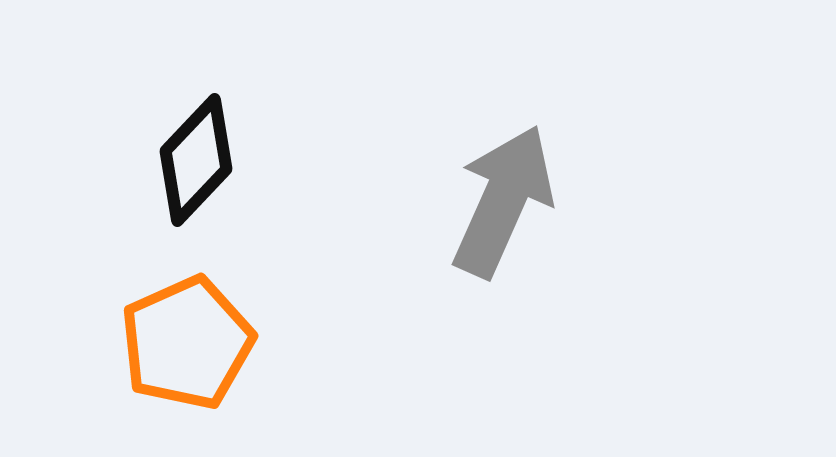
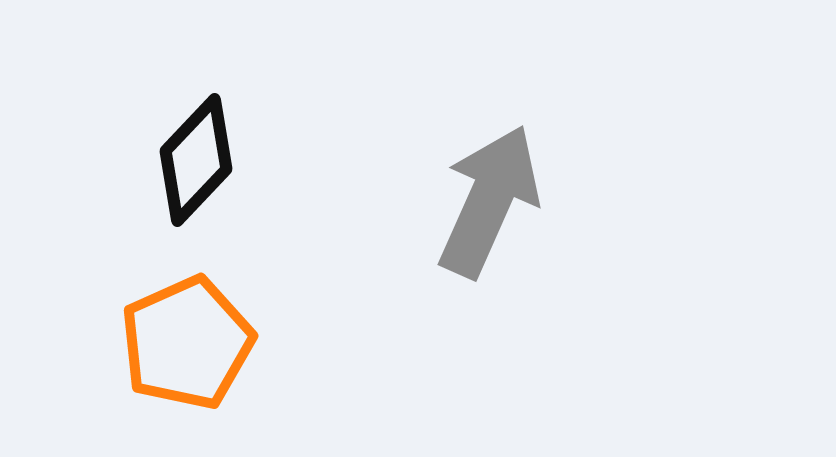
gray arrow: moved 14 px left
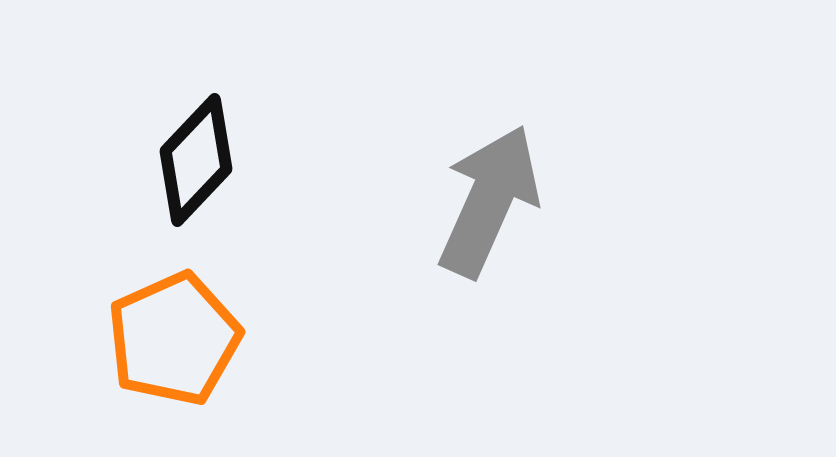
orange pentagon: moved 13 px left, 4 px up
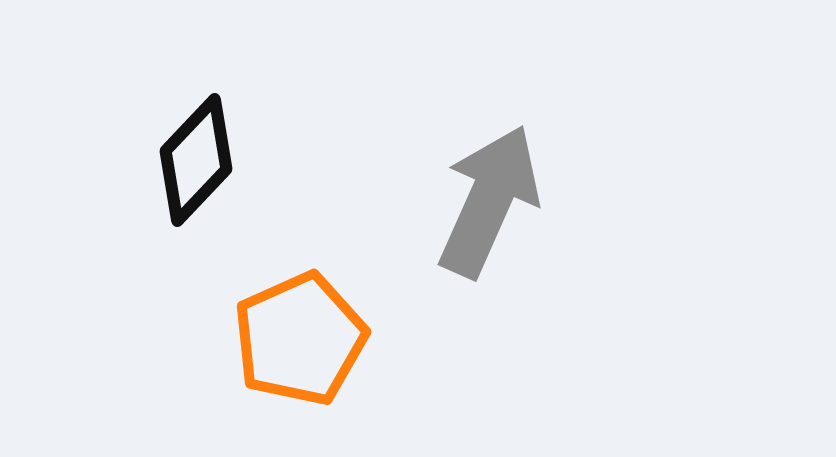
orange pentagon: moved 126 px right
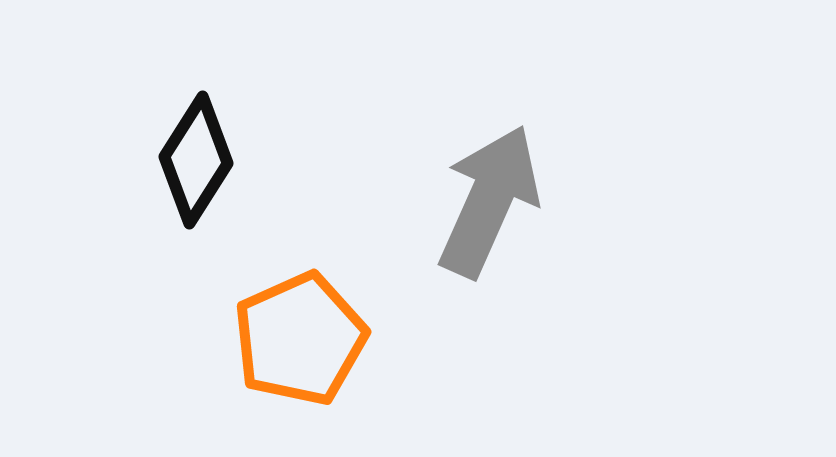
black diamond: rotated 11 degrees counterclockwise
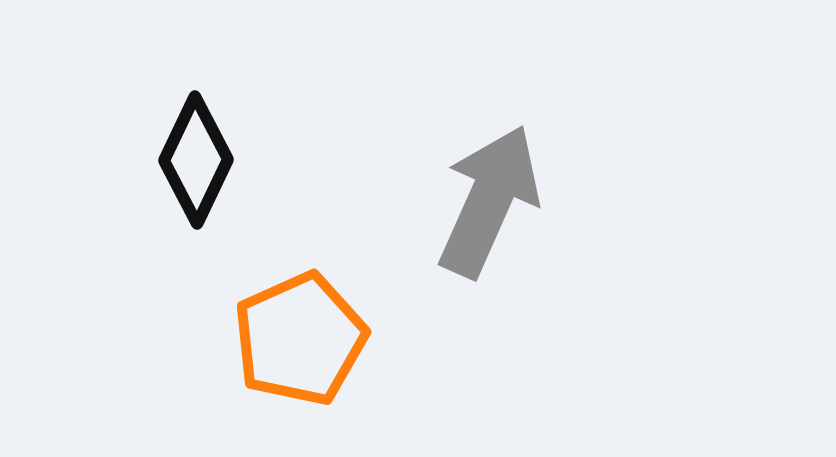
black diamond: rotated 7 degrees counterclockwise
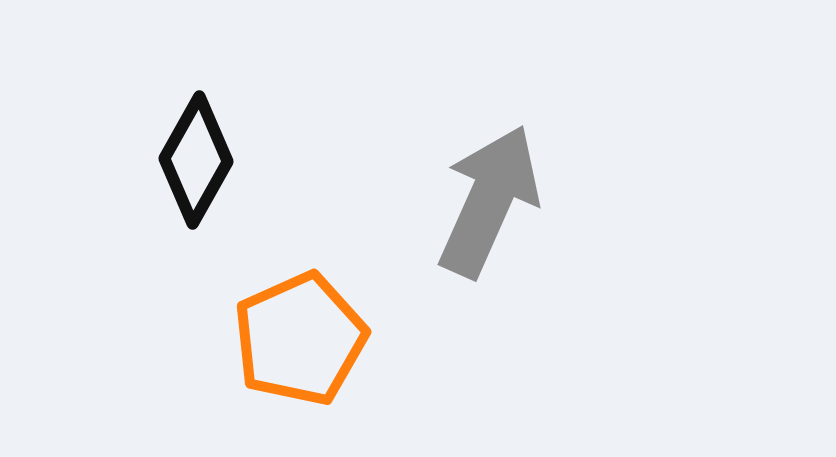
black diamond: rotated 4 degrees clockwise
